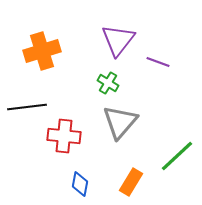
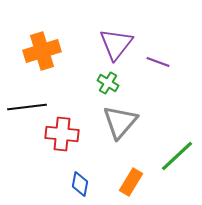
purple triangle: moved 2 px left, 4 px down
red cross: moved 2 px left, 2 px up
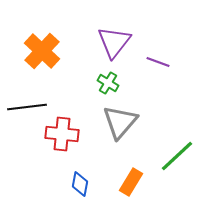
purple triangle: moved 2 px left, 2 px up
orange cross: rotated 30 degrees counterclockwise
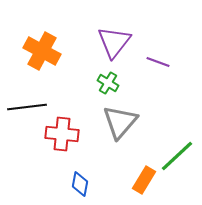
orange cross: rotated 15 degrees counterclockwise
orange rectangle: moved 13 px right, 2 px up
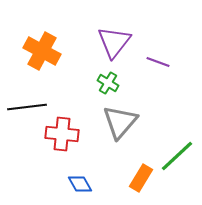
orange rectangle: moved 3 px left, 2 px up
blue diamond: rotated 40 degrees counterclockwise
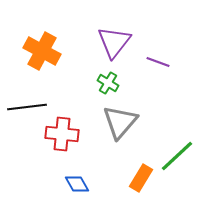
blue diamond: moved 3 px left
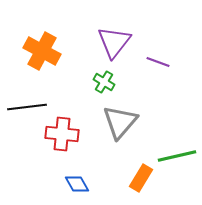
green cross: moved 4 px left, 1 px up
green line: rotated 30 degrees clockwise
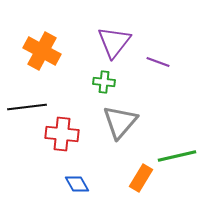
green cross: rotated 25 degrees counterclockwise
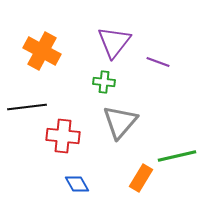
red cross: moved 1 px right, 2 px down
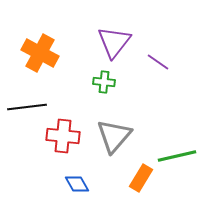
orange cross: moved 2 px left, 2 px down
purple line: rotated 15 degrees clockwise
gray triangle: moved 6 px left, 14 px down
